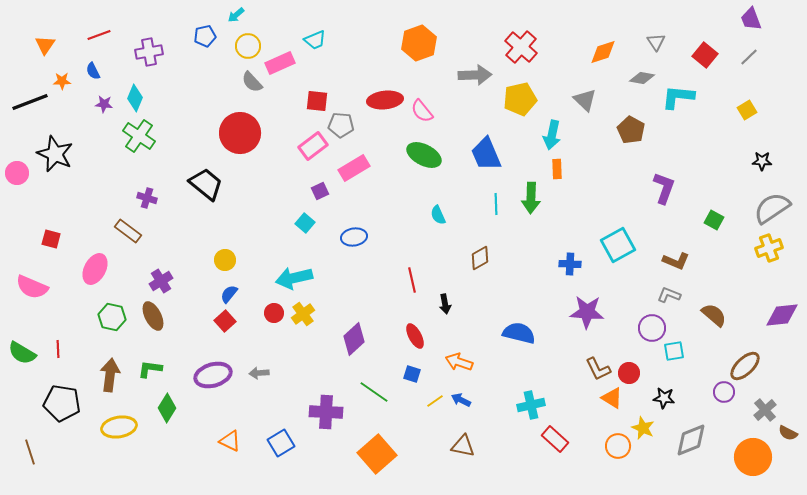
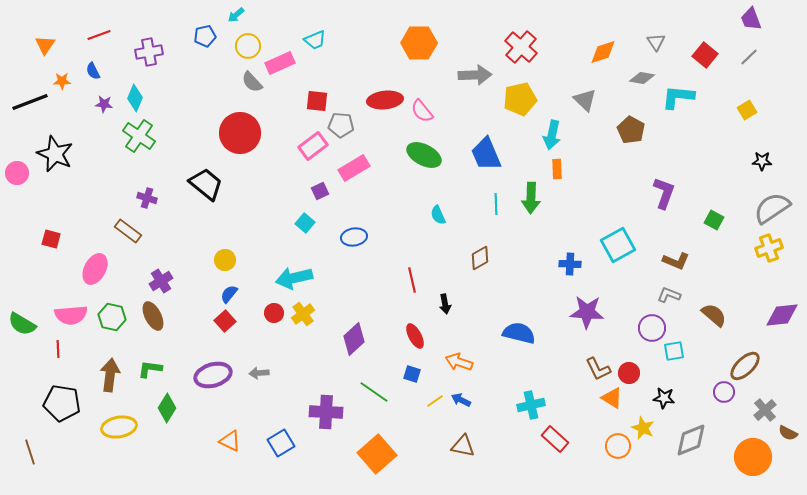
orange hexagon at (419, 43): rotated 20 degrees clockwise
purple L-shape at (664, 188): moved 5 px down
pink semicircle at (32, 287): moved 39 px right, 28 px down; rotated 28 degrees counterclockwise
green semicircle at (22, 353): moved 29 px up
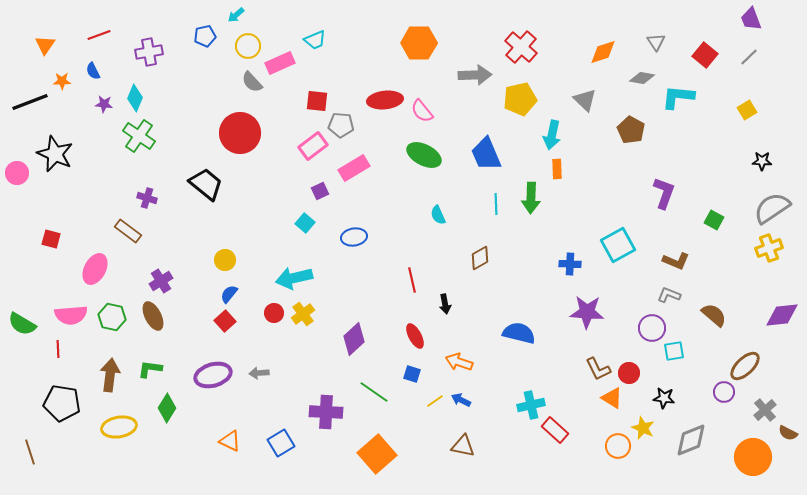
red rectangle at (555, 439): moved 9 px up
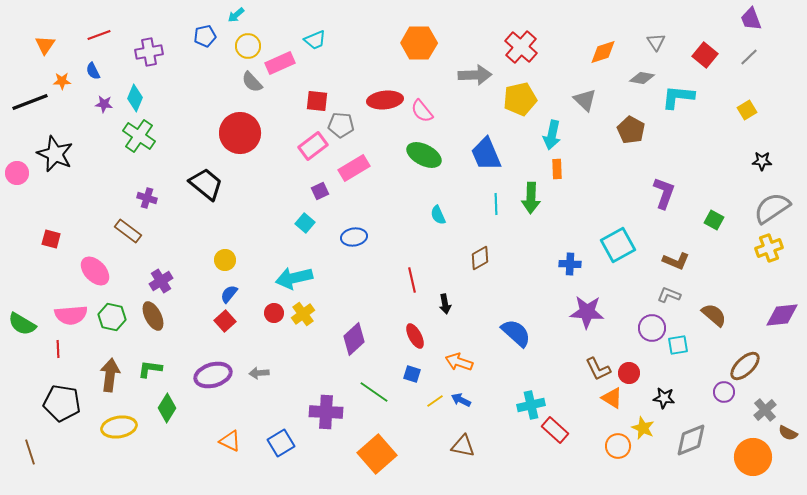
pink ellipse at (95, 269): moved 2 px down; rotated 72 degrees counterclockwise
blue semicircle at (519, 333): moved 3 px left; rotated 28 degrees clockwise
cyan square at (674, 351): moved 4 px right, 6 px up
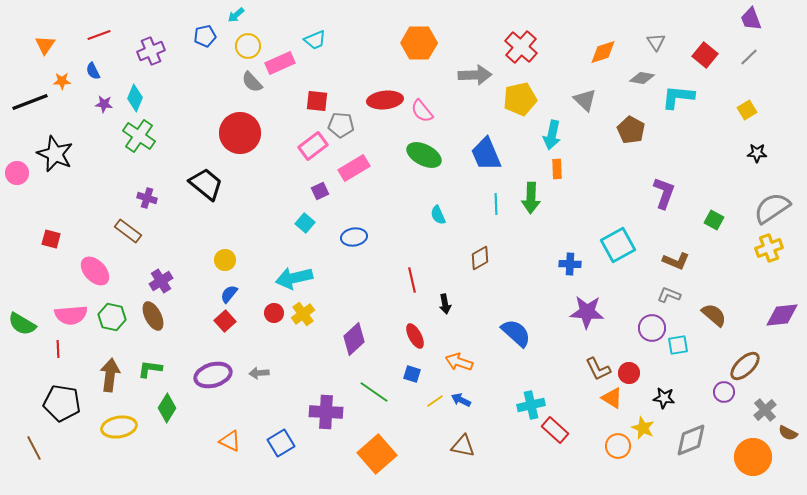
purple cross at (149, 52): moved 2 px right, 1 px up; rotated 12 degrees counterclockwise
black star at (762, 161): moved 5 px left, 8 px up
brown line at (30, 452): moved 4 px right, 4 px up; rotated 10 degrees counterclockwise
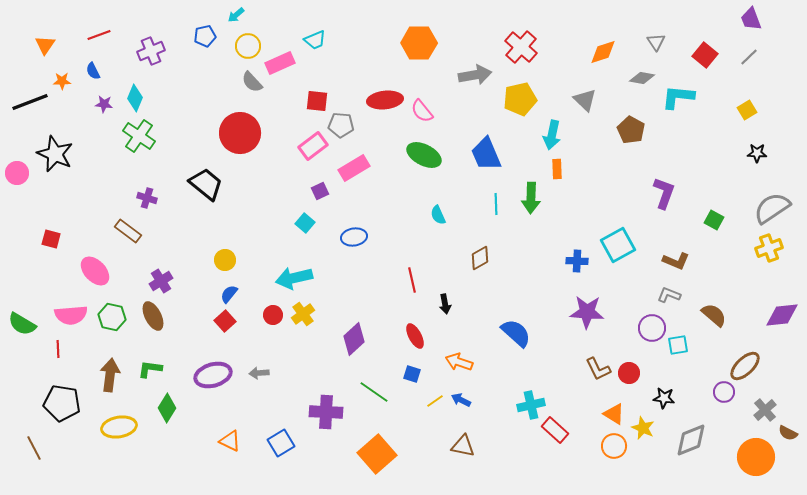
gray arrow at (475, 75): rotated 8 degrees counterclockwise
blue cross at (570, 264): moved 7 px right, 3 px up
red circle at (274, 313): moved 1 px left, 2 px down
orange triangle at (612, 398): moved 2 px right, 16 px down
orange circle at (618, 446): moved 4 px left
orange circle at (753, 457): moved 3 px right
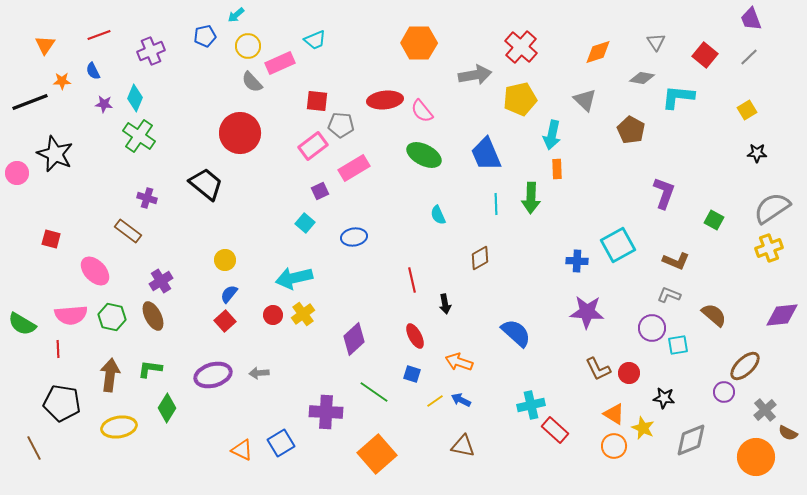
orange diamond at (603, 52): moved 5 px left
orange triangle at (230, 441): moved 12 px right, 9 px down
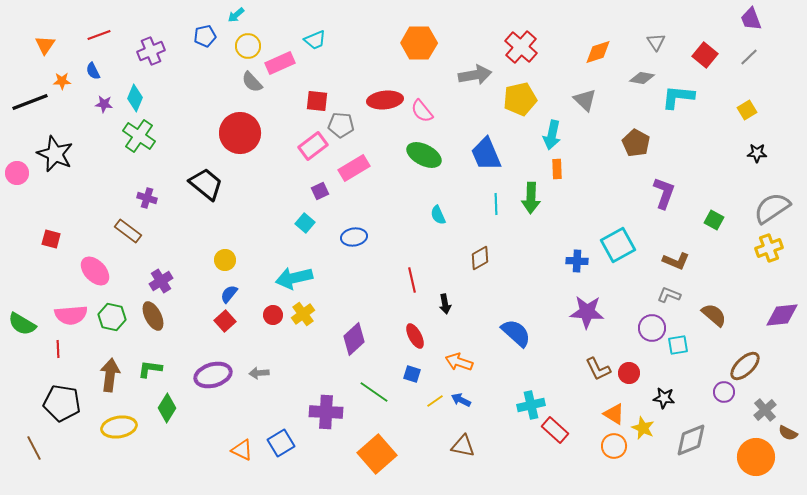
brown pentagon at (631, 130): moved 5 px right, 13 px down
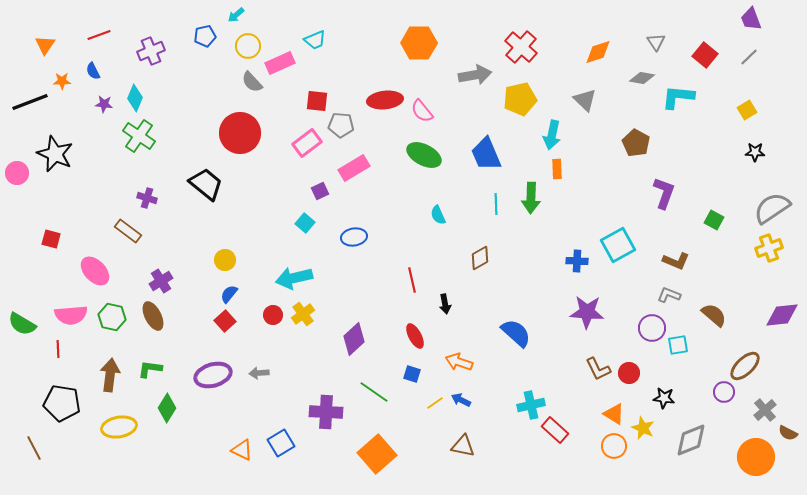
pink rectangle at (313, 146): moved 6 px left, 3 px up
black star at (757, 153): moved 2 px left, 1 px up
yellow line at (435, 401): moved 2 px down
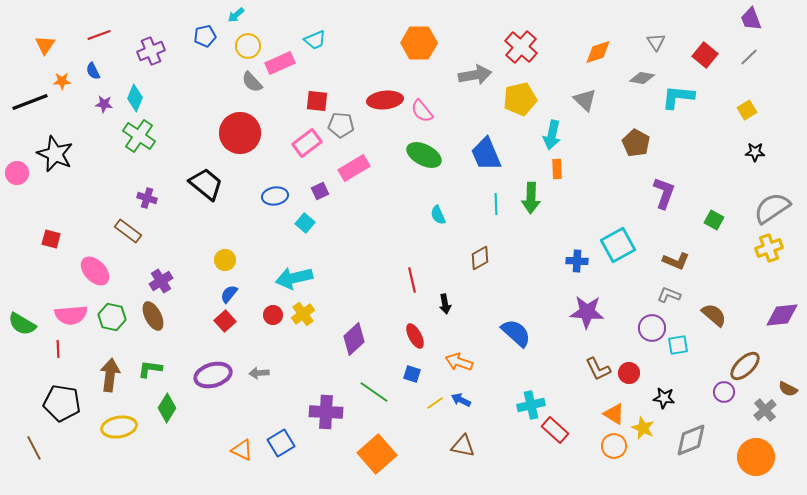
blue ellipse at (354, 237): moved 79 px left, 41 px up
brown semicircle at (788, 433): moved 44 px up
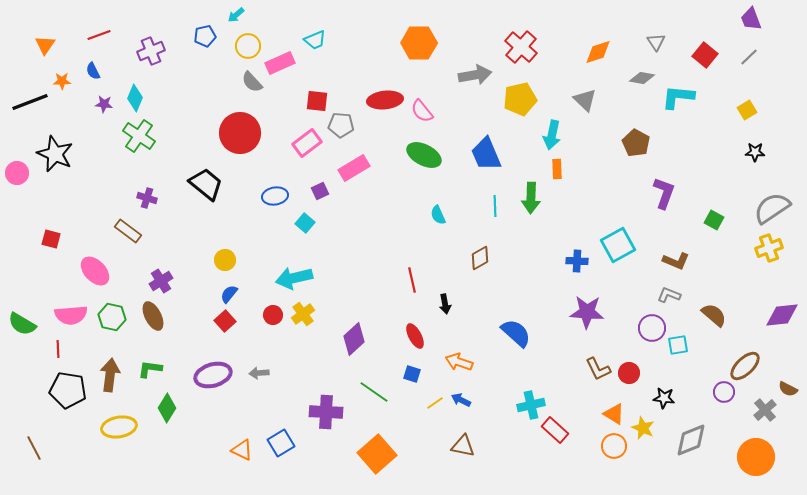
cyan line at (496, 204): moved 1 px left, 2 px down
black pentagon at (62, 403): moved 6 px right, 13 px up
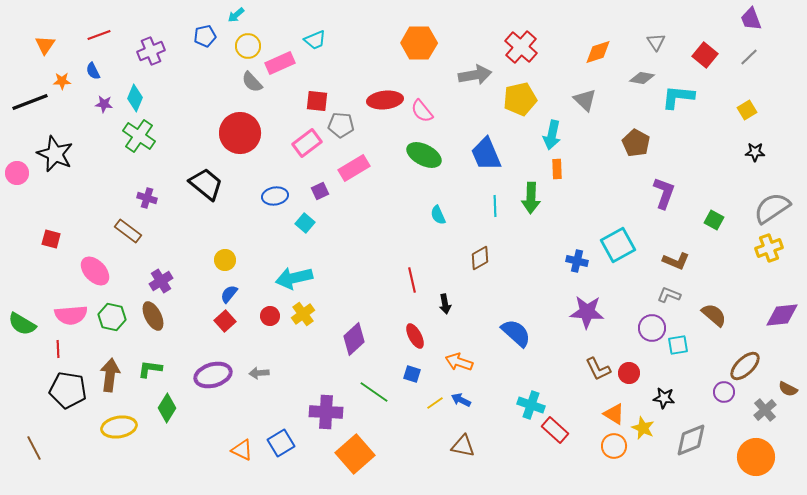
blue cross at (577, 261): rotated 10 degrees clockwise
red circle at (273, 315): moved 3 px left, 1 px down
cyan cross at (531, 405): rotated 32 degrees clockwise
orange square at (377, 454): moved 22 px left
